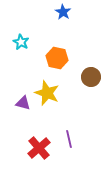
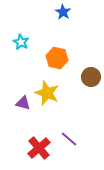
purple line: rotated 36 degrees counterclockwise
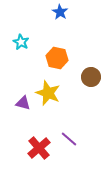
blue star: moved 3 px left
yellow star: moved 1 px right
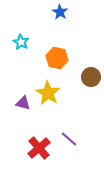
yellow star: rotated 10 degrees clockwise
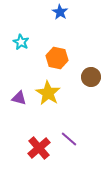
purple triangle: moved 4 px left, 5 px up
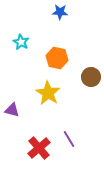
blue star: rotated 28 degrees counterclockwise
purple triangle: moved 7 px left, 12 px down
purple line: rotated 18 degrees clockwise
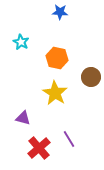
yellow star: moved 7 px right
purple triangle: moved 11 px right, 8 px down
